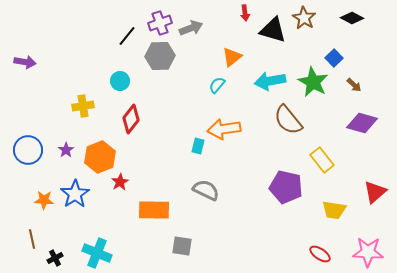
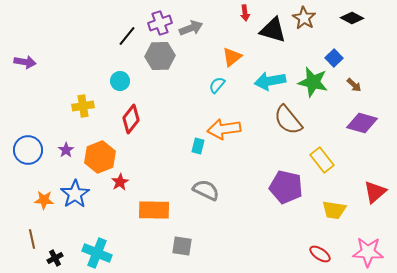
green star: rotated 16 degrees counterclockwise
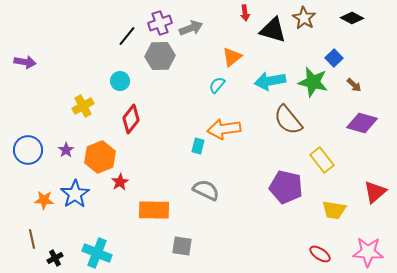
yellow cross: rotated 20 degrees counterclockwise
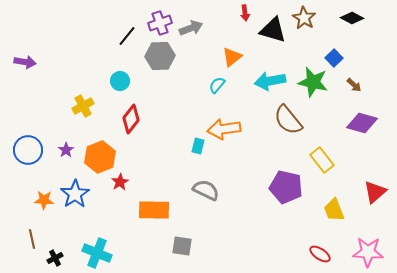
yellow trapezoid: rotated 60 degrees clockwise
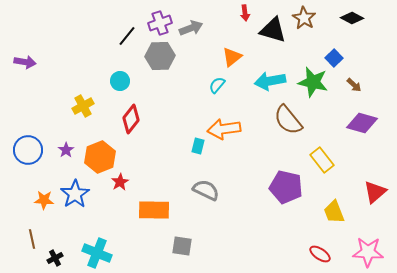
yellow trapezoid: moved 2 px down
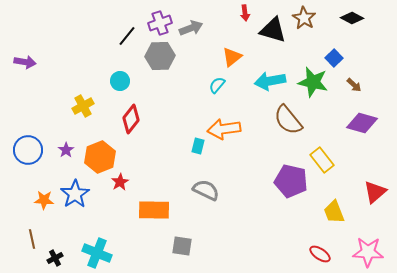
purple pentagon: moved 5 px right, 6 px up
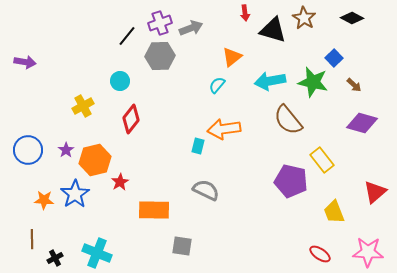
orange hexagon: moved 5 px left, 3 px down; rotated 8 degrees clockwise
brown line: rotated 12 degrees clockwise
